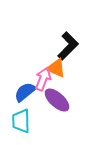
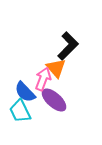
orange triangle: rotated 25 degrees clockwise
blue semicircle: rotated 95 degrees counterclockwise
purple ellipse: moved 3 px left
cyan trapezoid: moved 1 px left, 10 px up; rotated 25 degrees counterclockwise
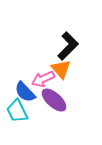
orange triangle: moved 5 px right, 1 px down
pink arrow: rotated 135 degrees counterclockwise
cyan trapezoid: moved 3 px left
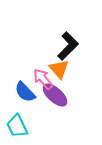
orange triangle: moved 2 px left
pink arrow: rotated 75 degrees clockwise
purple ellipse: moved 1 px right, 5 px up
cyan trapezoid: moved 15 px down
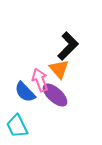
pink arrow: moved 3 px left, 1 px down; rotated 20 degrees clockwise
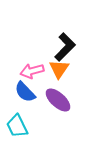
black L-shape: moved 3 px left, 1 px down
orange triangle: rotated 15 degrees clockwise
pink arrow: moved 8 px left, 9 px up; rotated 85 degrees counterclockwise
purple ellipse: moved 3 px right, 5 px down
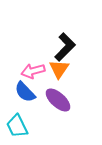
pink arrow: moved 1 px right
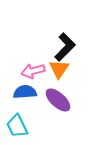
blue semicircle: rotated 130 degrees clockwise
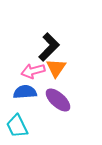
black L-shape: moved 16 px left
orange triangle: moved 3 px left, 1 px up
